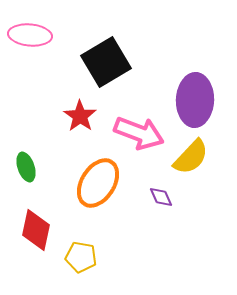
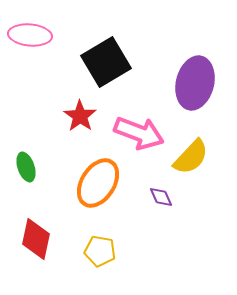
purple ellipse: moved 17 px up; rotated 12 degrees clockwise
red diamond: moved 9 px down
yellow pentagon: moved 19 px right, 6 px up
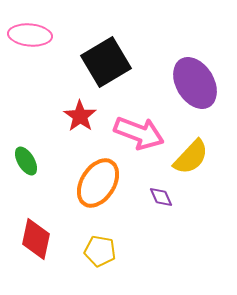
purple ellipse: rotated 45 degrees counterclockwise
green ellipse: moved 6 px up; rotated 12 degrees counterclockwise
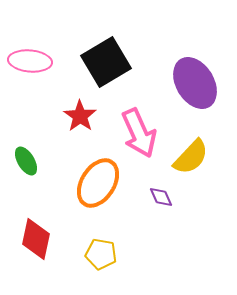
pink ellipse: moved 26 px down
pink arrow: rotated 45 degrees clockwise
yellow pentagon: moved 1 px right, 3 px down
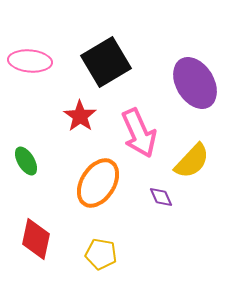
yellow semicircle: moved 1 px right, 4 px down
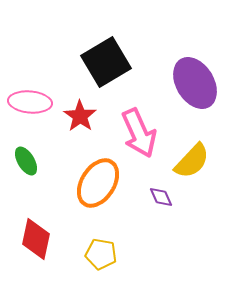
pink ellipse: moved 41 px down
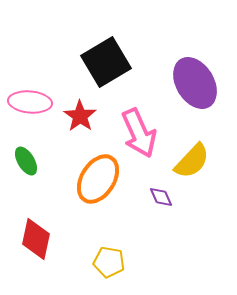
orange ellipse: moved 4 px up
yellow pentagon: moved 8 px right, 8 px down
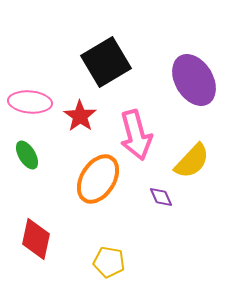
purple ellipse: moved 1 px left, 3 px up
pink arrow: moved 3 px left, 2 px down; rotated 9 degrees clockwise
green ellipse: moved 1 px right, 6 px up
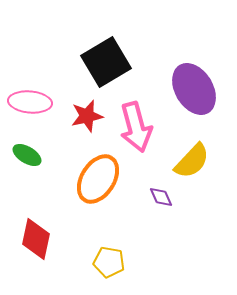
purple ellipse: moved 9 px down
red star: moved 7 px right; rotated 24 degrees clockwise
pink arrow: moved 8 px up
green ellipse: rotated 28 degrees counterclockwise
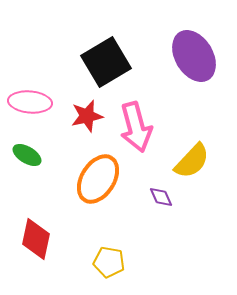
purple ellipse: moved 33 px up
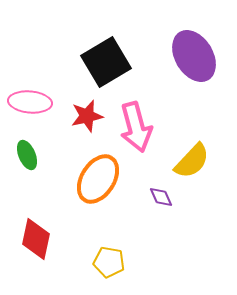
green ellipse: rotated 36 degrees clockwise
